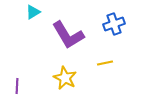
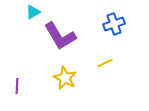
purple L-shape: moved 8 px left, 1 px down
yellow line: rotated 14 degrees counterclockwise
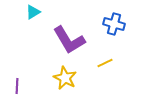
blue cross: rotated 35 degrees clockwise
purple L-shape: moved 9 px right, 4 px down
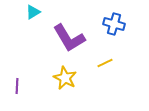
purple L-shape: moved 2 px up
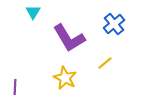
cyan triangle: rotated 28 degrees counterclockwise
blue cross: rotated 35 degrees clockwise
yellow line: rotated 14 degrees counterclockwise
purple line: moved 2 px left, 1 px down
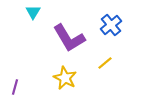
blue cross: moved 3 px left, 1 px down
purple line: rotated 14 degrees clockwise
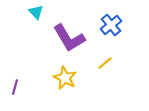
cyan triangle: moved 3 px right; rotated 14 degrees counterclockwise
